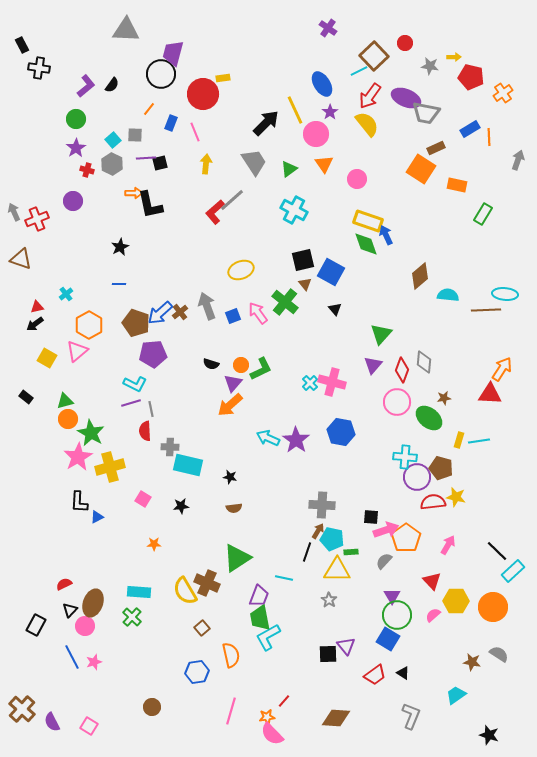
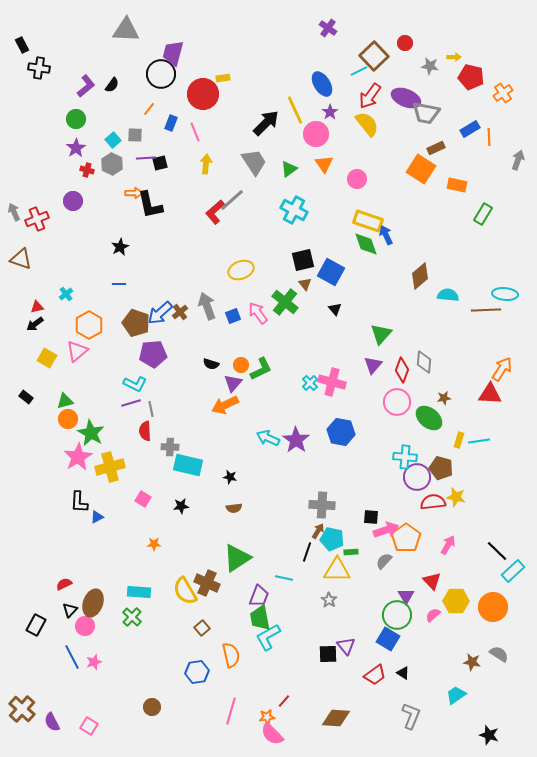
orange arrow at (230, 405): moved 5 px left; rotated 16 degrees clockwise
purple triangle at (392, 596): moved 14 px right
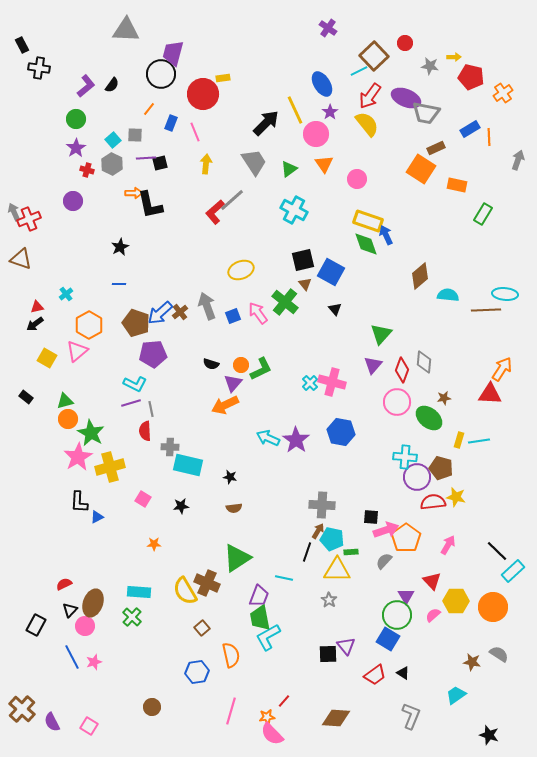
red cross at (37, 219): moved 8 px left
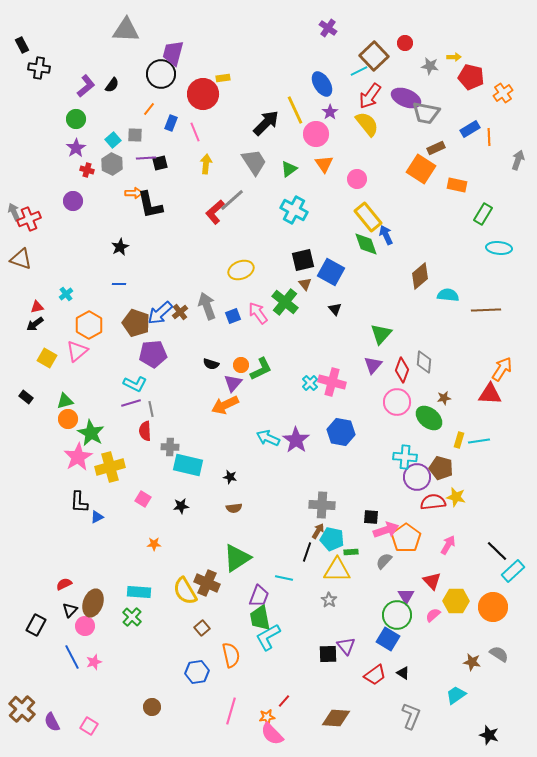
yellow rectangle at (368, 221): moved 4 px up; rotated 32 degrees clockwise
cyan ellipse at (505, 294): moved 6 px left, 46 px up
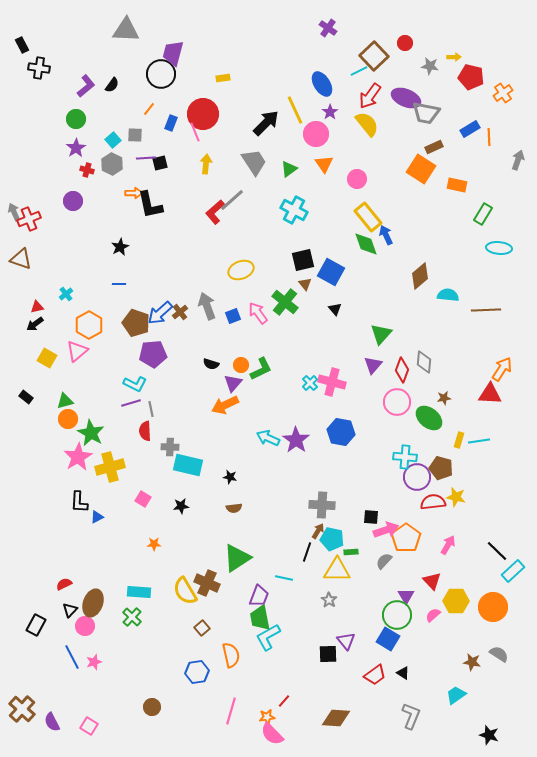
red circle at (203, 94): moved 20 px down
brown rectangle at (436, 148): moved 2 px left, 1 px up
purple triangle at (346, 646): moved 5 px up
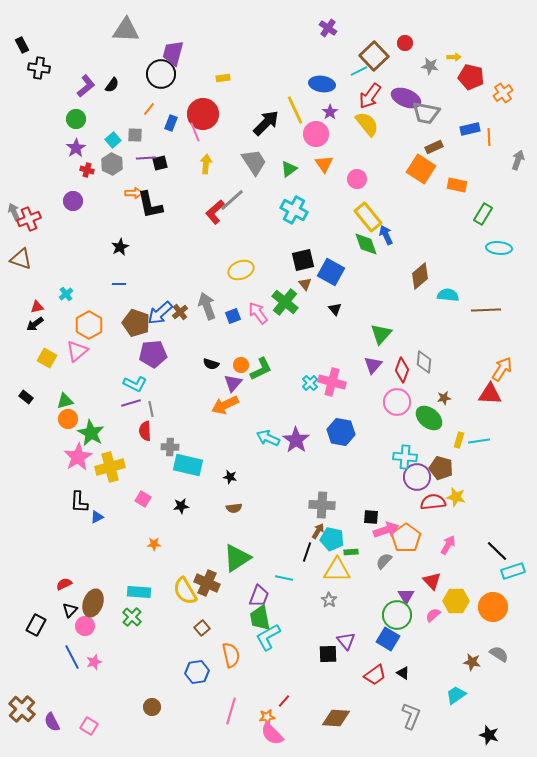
blue ellipse at (322, 84): rotated 50 degrees counterclockwise
blue rectangle at (470, 129): rotated 18 degrees clockwise
cyan rectangle at (513, 571): rotated 25 degrees clockwise
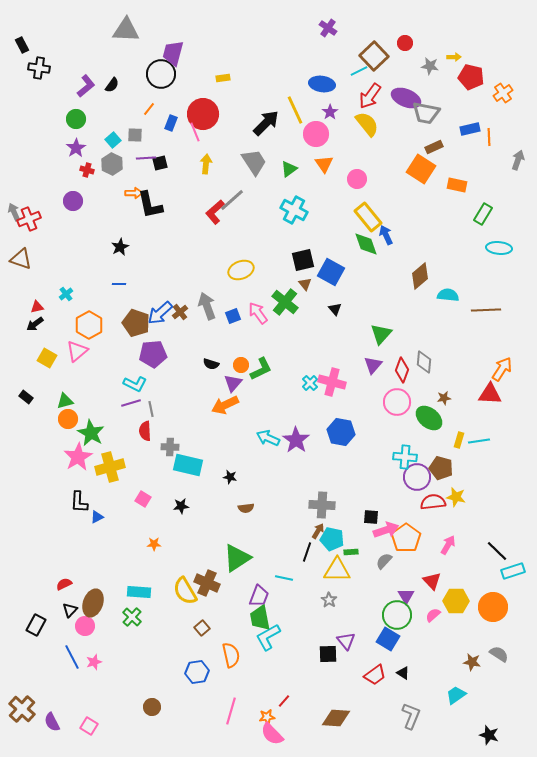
brown semicircle at (234, 508): moved 12 px right
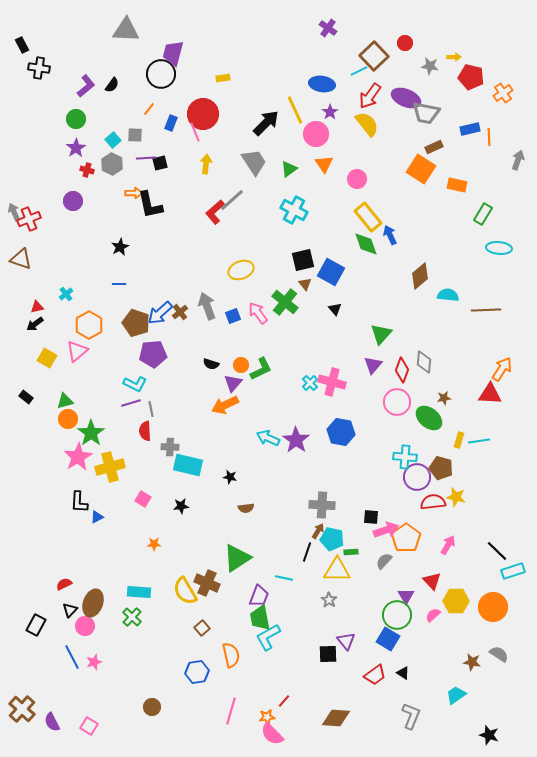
blue arrow at (386, 235): moved 4 px right
green star at (91, 433): rotated 8 degrees clockwise
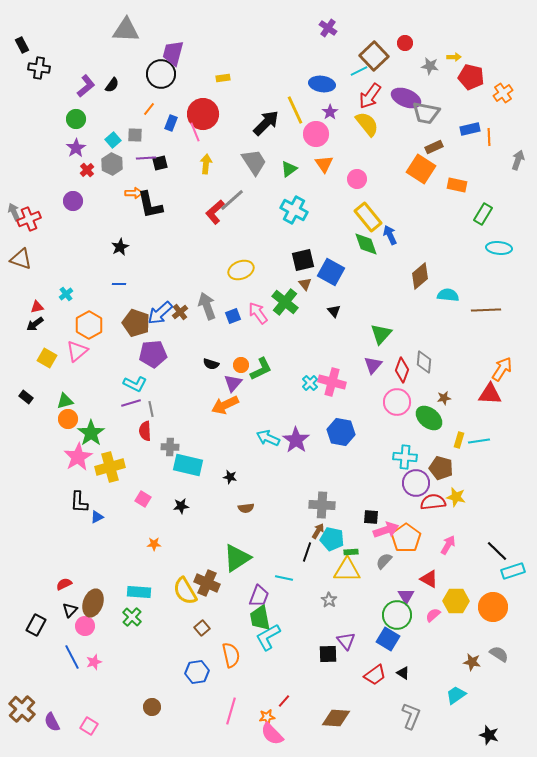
red cross at (87, 170): rotated 32 degrees clockwise
black triangle at (335, 309): moved 1 px left, 2 px down
purple circle at (417, 477): moved 1 px left, 6 px down
yellow triangle at (337, 570): moved 10 px right
red triangle at (432, 581): moved 3 px left, 2 px up; rotated 18 degrees counterclockwise
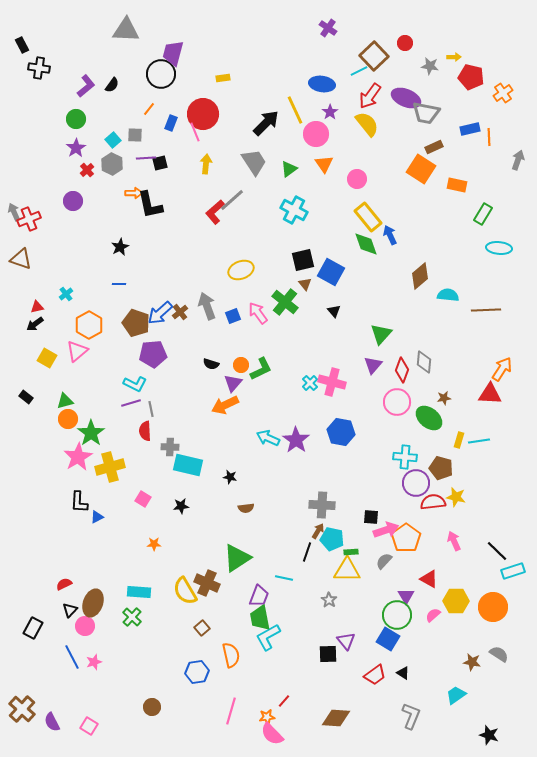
pink arrow at (448, 545): moved 6 px right, 4 px up; rotated 54 degrees counterclockwise
black rectangle at (36, 625): moved 3 px left, 3 px down
